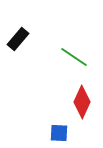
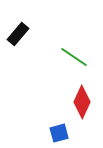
black rectangle: moved 5 px up
blue square: rotated 18 degrees counterclockwise
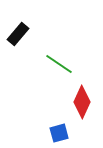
green line: moved 15 px left, 7 px down
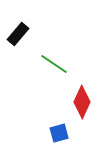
green line: moved 5 px left
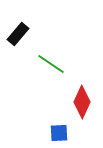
green line: moved 3 px left
blue square: rotated 12 degrees clockwise
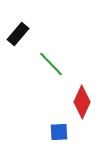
green line: rotated 12 degrees clockwise
blue square: moved 1 px up
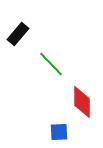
red diamond: rotated 24 degrees counterclockwise
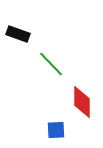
black rectangle: rotated 70 degrees clockwise
blue square: moved 3 px left, 2 px up
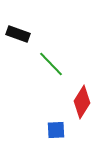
red diamond: rotated 32 degrees clockwise
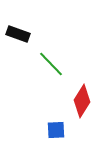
red diamond: moved 1 px up
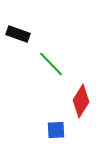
red diamond: moved 1 px left
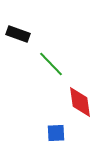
red diamond: moved 1 px left, 1 px down; rotated 40 degrees counterclockwise
blue square: moved 3 px down
